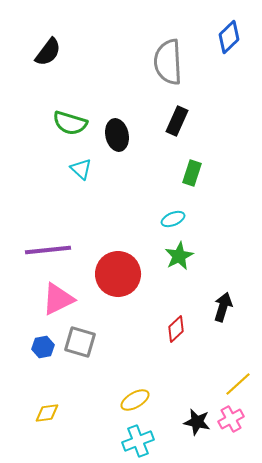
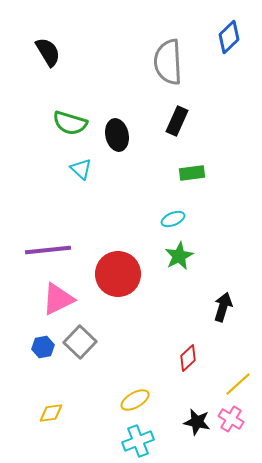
black semicircle: rotated 68 degrees counterclockwise
green rectangle: rotated 65 degrees clockwise
red diamond: moved 12 px right, 29 px down
gray square: rotated 28 degrees clockwise
yellow diamond: moved 4 px right
pink cross: rotated 30 degrees counterclockwise
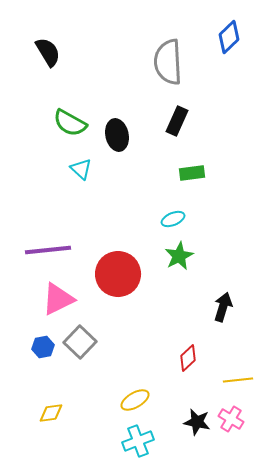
green semicircle: rotated 12 degrees clockwise
yellow line: moved 4 px up; rotated 36 degrees clockwise
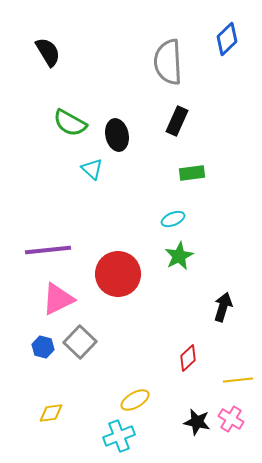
blue diamond: moved 2 px left, 2 px down
cyan triangle: moved 11 px right
blue hexagon: rotated 25 degrees clockwise
cyan cross: moved 19 px left, 5 px up
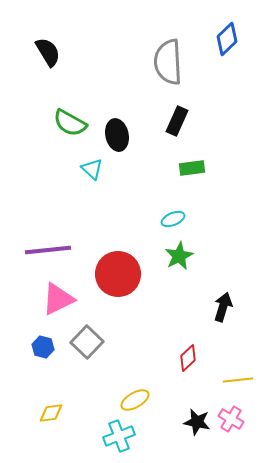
green rectangle: moved 5 px up
gray square: moved 7 px right
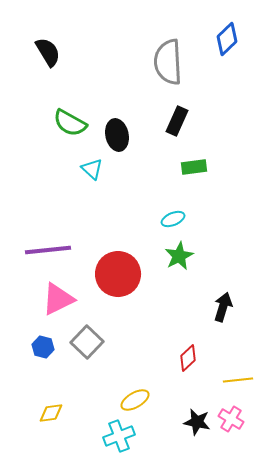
green rectangle: moved 2 px right, 1 px up
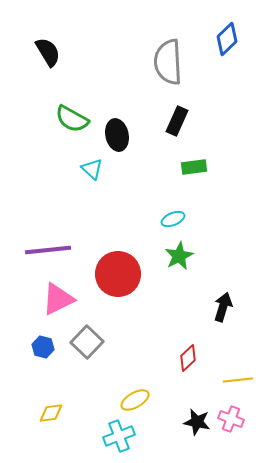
green semicircle: moved 2 px right, 4 px up
pink cross: rotated 10 degrees counterclockwise
